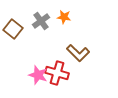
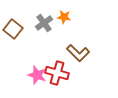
gray cross: moved 3 px right, 2 px down
pink star: moved 1 px left
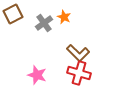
orange star: rotated 16 degrees clockwise
brown square: moved 15 px up; rotated 24 degrees clockwise
red cross: moved 22 px right
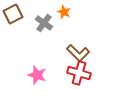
orange star: moved 5 px up
gray cross: rotated 18 degrees counterclockwise
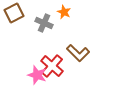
brown square: moved 1 px right, 1 px up
gray cross: rotated 12 degrees counterclockwise
red cross: moved 27 px left, 7 px up; rotated 25 degrees clockwise
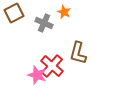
brown L-shape: rotated 60 degrees clockwise
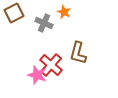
red cross: moved 1 px left, 1 px up
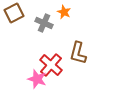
pink star: moved 4 px down
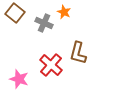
brown square: moved 1 px right; rotated 24 degrees counterclockwise
pink star: moved 18 px left
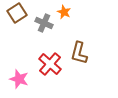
brown square: moved 2 px right; rotated 18 degrees clockwise
brown L-shape: moved 1 px right
red cross: moved 1 px left, 1 px up
